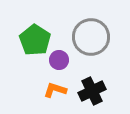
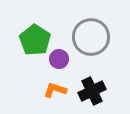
purple circle: moved 1 px up
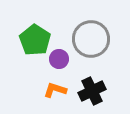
gray circle: moved 2 px down
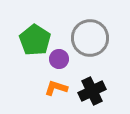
gray circle: moved 1 px left, 1 px up
orange L-shape: moved 1 px right, 2 px up
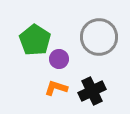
gray circle: moved 9 px right, 1 px up
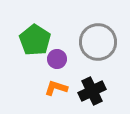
gray circle: moved 1 px left, 5 px down
purple circle: moved 2 px left
